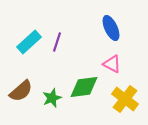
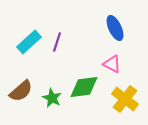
blue ellipse: moved 4 px right
green star: rotated 24 degrees counterclockwise
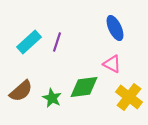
yellow cross: moved 4 px right, 2 px up
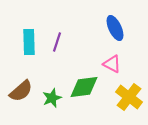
cyan rectangle: rotated 50 degrees counterclockwise
green star: rotated 24 degrees clockwise
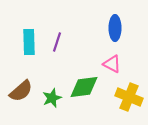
blue ellipse: rotated 25 degrees clockwise
yellow cross: rotated 16 degrees counterclockwise
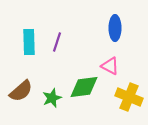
pink triangle: moved 2 px left, 2 px down
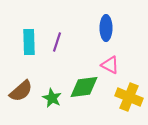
blue ellipse: moved 9 px left
pink triangle: moved 1 px up
green star: rotated 24 degrees counterclockwise
